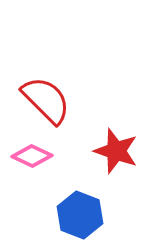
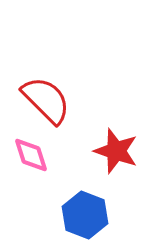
pink diamond: moved 1 px left, 1 px up; rotated 48 degrees clockwise
blue hexagon: moved 5 px right
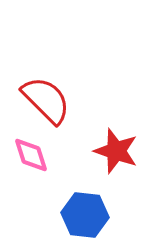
blue hexagon: rotated 15 degrees counterclockwise
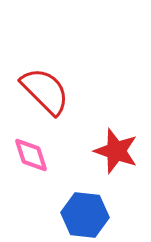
red semicircle: moved 1 px left, 9 px up
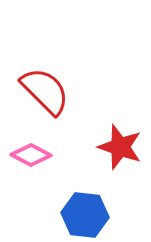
red star: moved 4 px right, 4 px up
pink diamond: rotated 45 degrees counterclockwise
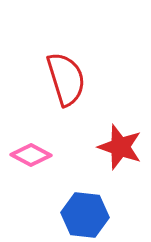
red semicircle: moved 21 px right, 12 px up; rotated 28 degrees clockwise
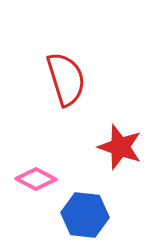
pink diamond: moved 5 px right, 24 px down
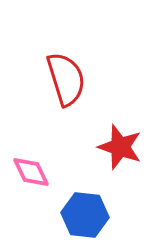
pink diamond: moved 5 px left, 7 px up; rotated 36 degrees clockwise
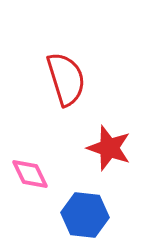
red star: moved 11 px left, 1 px down
pink diamond: moved 1 px left, 2 px down
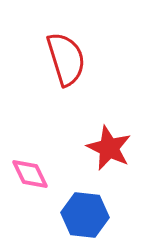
red semicircle: moved 20 px up
red star: rotated 6 degrees clockwise
